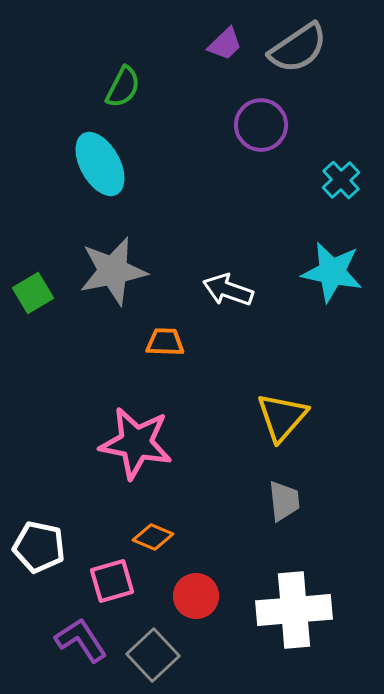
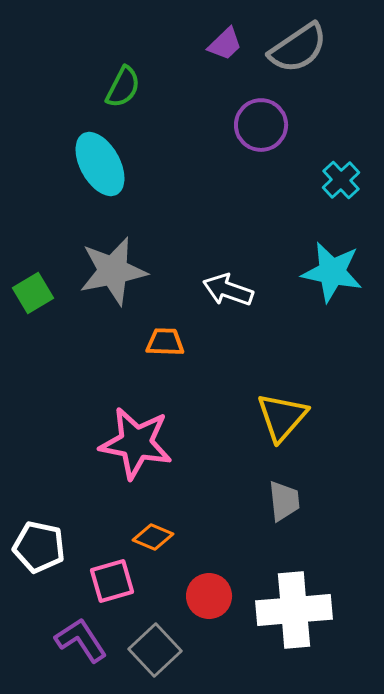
red circle: moved 13 px right
gray square: moved 2 px right, 5 px up
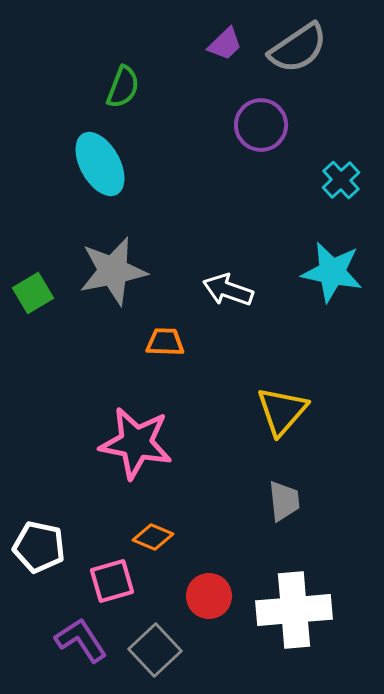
green semicircle: rotated 6 degrees counterclockwise
yellow triangle: moved 6 px up
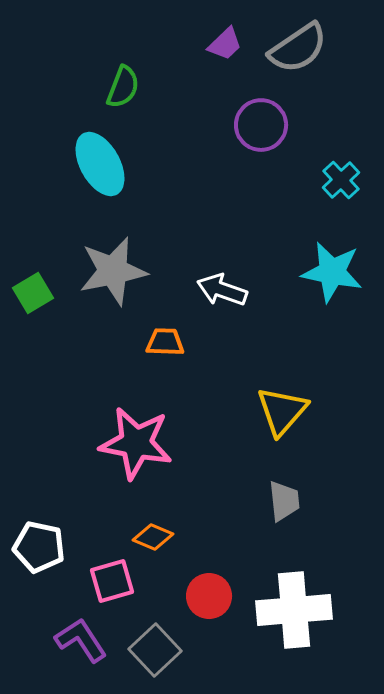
white arrow: moved 6 px left
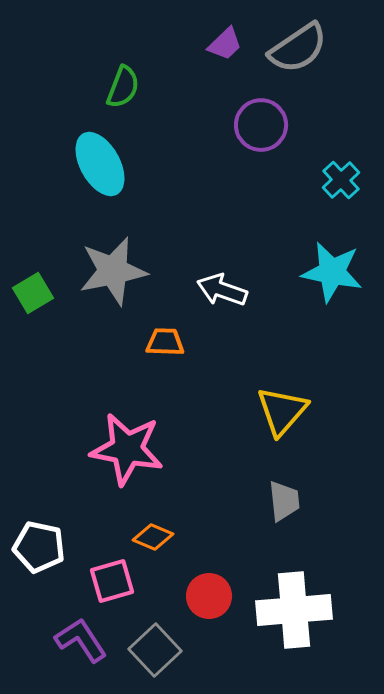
pink star: moved 9 px left, 6 px down
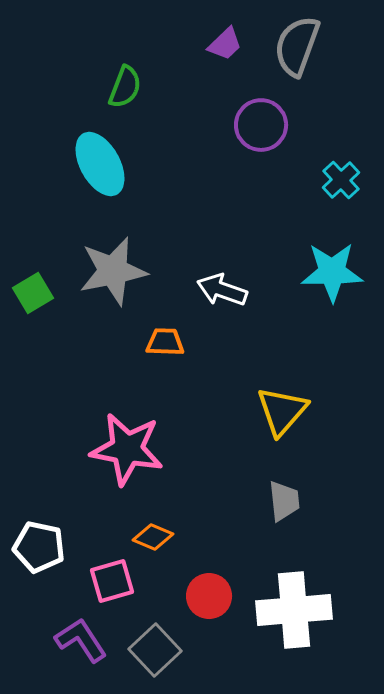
gray semicircle: moved 1 px left, 2 px up; rotated 144 degrees clockwise
green semicircle: moved 2 px right
cyan star: rotated 12 degrees counterclockwise
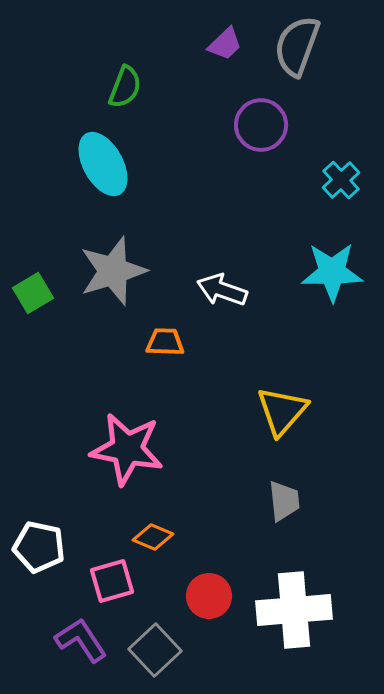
cyan ellipse: moved 3 px right
gray star: rotated 6 degrees counterclockwise
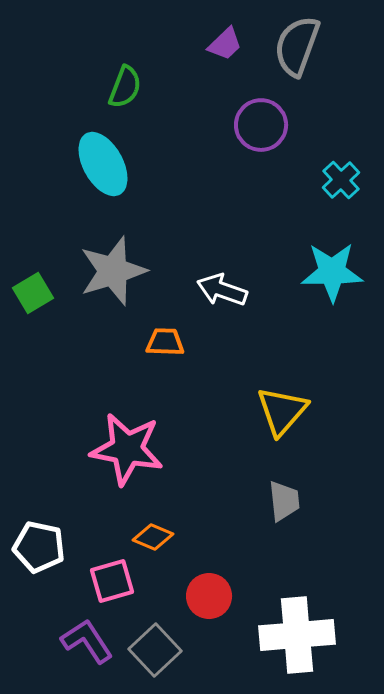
white cross: moved 3 px right, 25 px down
purple L-shape: moved 6 px right, 1 px down
